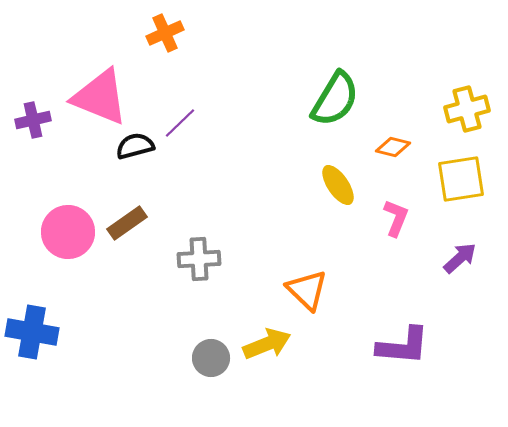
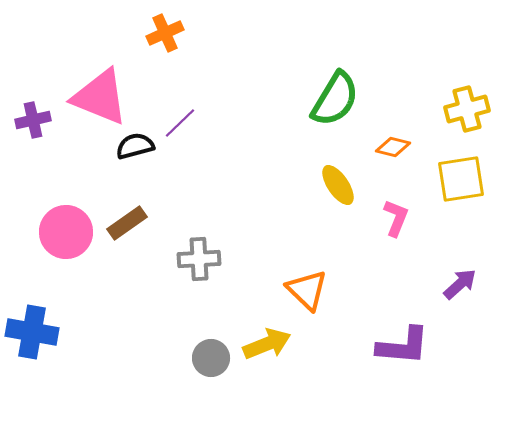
pink circle: moved 2 px left
purple arrow: moved 26 px down
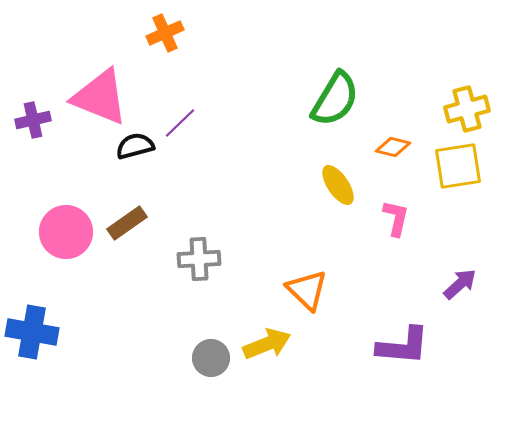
yellow square: moved 3 px left, 13 px up
pink L-shape: rotated 9 degrees counterclockwise
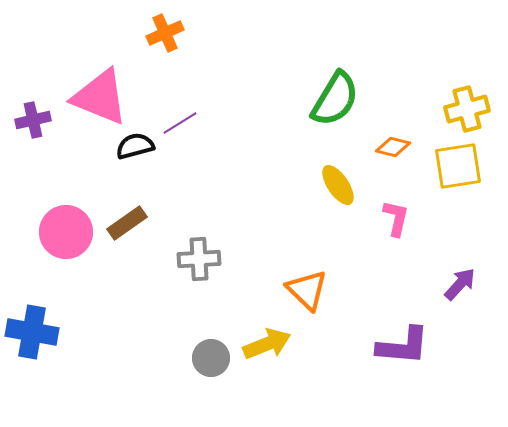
purple line: rotated 12 degrees clockwise
purple arrow: rotated 6 degrees counterclockwise
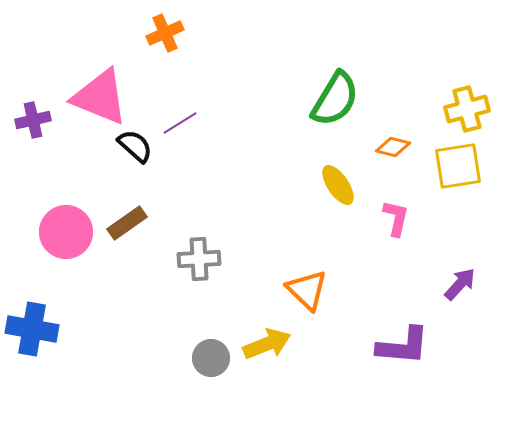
black semicircle: rotated 57 degrees clockwise
blue cross: moved 3 px up
